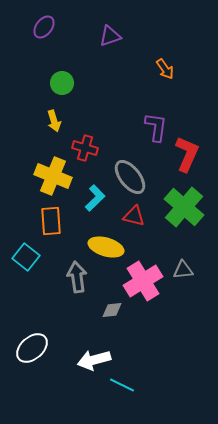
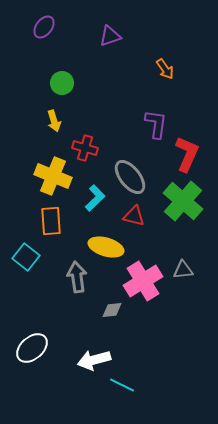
purple L-shape: moved 3 px up
green cross: moved 1 px left, 6 px up
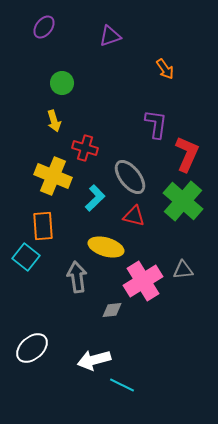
orange rectangle: moved 8 px left, 5 px down
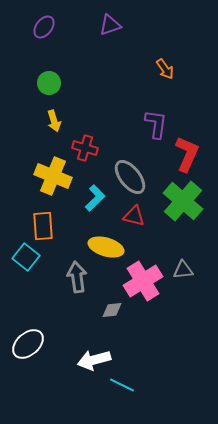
purple triangle: moved 11 px up
green circle: moved 13 px left
white ellipse: moved 4 px left, 4 px up
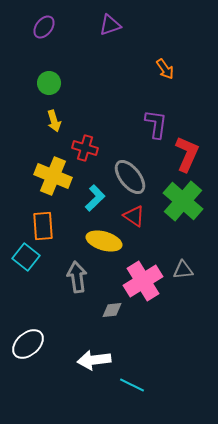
red triangle: rotated 20 degrees clockwise
yellow ellipse: moved 2 px left, 6 px up
white arrow: rotated 8 degrees clockwise
cyan line: moved 10 px right
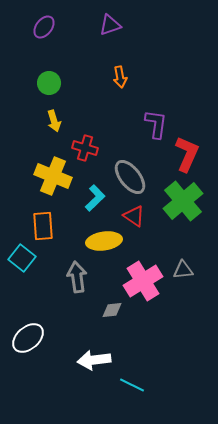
orange arrow: moved 45 px left, 8 px down; rotated 25 degrees clockwise
green cross: rotated 9 degrees clockwise
yellow ellipse: rotated 24 degrees counterclockwise
cyan square: moved 4 px left, 1 px down
white ellipse: moved 6 px up
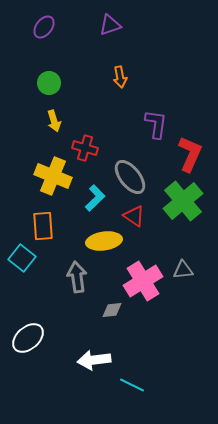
red L-shape: moved 3 px right
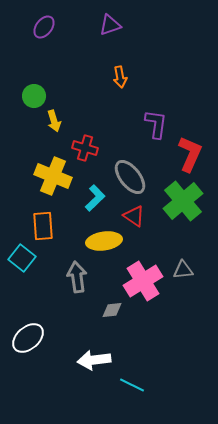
green circle: moved 15 px left, 13 px down
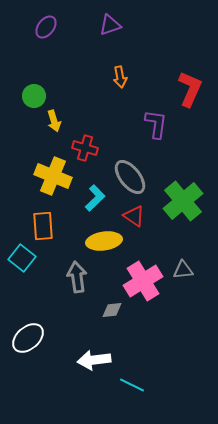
purple ellipse: moved 2 px right
red L-shape: moved 65 px up
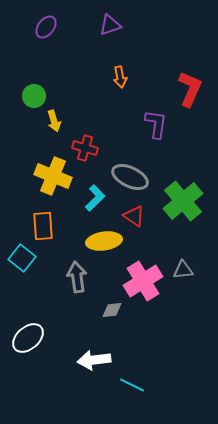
gray ellipse: rotated 27 degrees counterclockwise
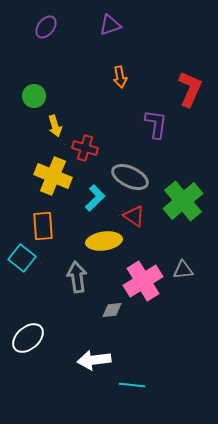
yellow arrow: moved 1 px right, 5 px down
cyan line: rotated 20 degrees counterclockwise
